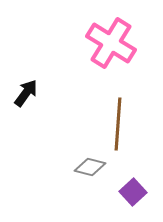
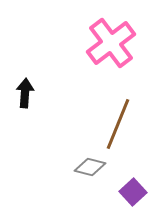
pink cross: rotated 21 degrees clockwise
black arrow: moved 1 px left; rotated 32 degrees counterclockwise
brown line: rotated 18 degrees clockwise
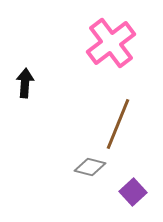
black arrow: moved 10 px up
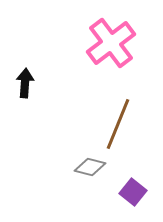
purple square: rotated 8 degrees counterclockwise
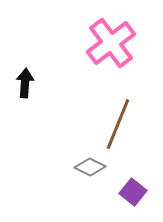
gray diamond: rotated 12 degrees clockwise
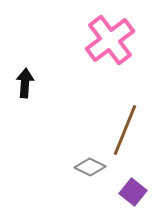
pink cross: moved 1 px left, 3 px up
brown line: moved 7 px right, 6 px down
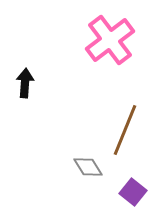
gray diamond: moved 2 px left; rotated 32 degrees clockwise
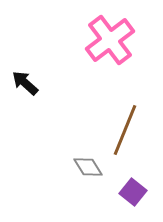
black arrow: rotated 52 degrees counterclockwise
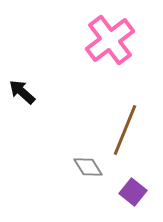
black arrow: moved 3 px left, 9 px down
